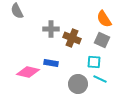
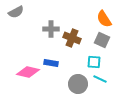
gray semicircle: moved 1 px left, 1 px down; rotated 91 degrees counterclockwise
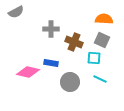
orange semicircle: rotated 126 degrees clockwise
brown cross: moved 2 px right, 4 px down
cyan square: moved 4 px up
gray circle: moved 8 px left, 2 px up
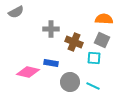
cyan line: moved 7 px left, 7 px down
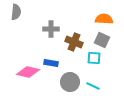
gray semicircle: rotated 56 degrees counterclockwise
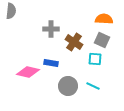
gray semicircle: moved 5 px left, 1 px up
brown cross: rotated 12 degrees clockwise
cyan square: moved 1 px right, 1 px down
gray circle: moved 2 px left, 4 px down
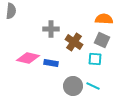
pink diamond: moved 14 px up
gray circle: moved 5 px right
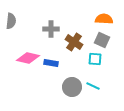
gray semicircle: moved 10 px down
gray circle: moved 1 px left, 1 px down
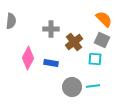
orange semicircle: rotated 42 degrees clockwise
brown cross: rotated 18 degrees clockwise
pink diamond: rotated 75 degrees counterclockwise
cyan line: rotated 32 degrees counterclockwise
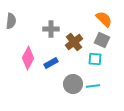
blue rectangle: rotated 40 degrees counterclockwise
gray circle: moved 1 px right, 3 px up
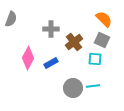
gray semicircle: moved 2 px up; rotated 14 degrees clockwise
gray circle: moved 4 px down
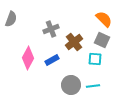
gray cross: rotated 21 degrees counterclockwise
blue rectangle: moved 1 px right, 3 px up
gray circle: moved 2 px left, 3 px up
